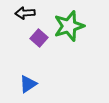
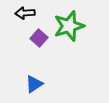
blue triangle: moved 6 px right
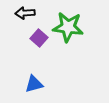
green star: moved 1 px left, 1 px down; rotated 24 degrees clockwise
blue triangle: rotated 18 degrees clockwise
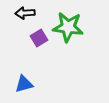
purple square: rotated 18 degrees clockwise
blue triangle: moved 10 px left
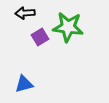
purple square: moved 1 px right, 1 px up
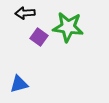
purple square: moved 1 px left; rotated 24 degrees counterclockwise
blue triangle: moved 5 px left
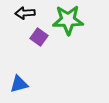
green star: moved 7 px up; rotated 8 degrees counterclockwise
